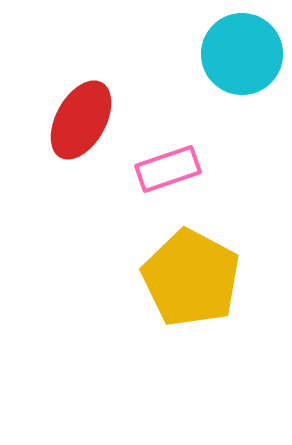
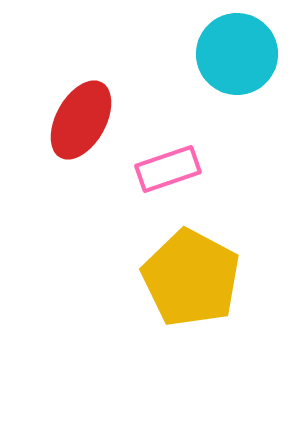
cyan circle: moved 5 px left
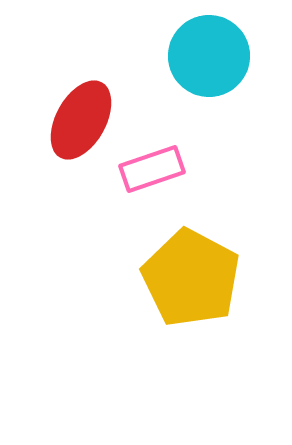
cyan circle: moved 28 px left, 2 px down
pink rectangle: moved 16 px left
